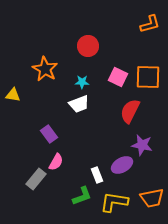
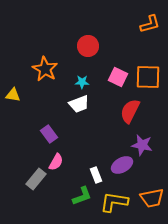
white rectangle: moved 1 px left
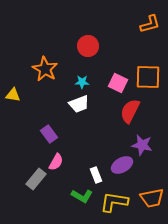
pink square: moved 6 px down
green L-shape: rotated 50 degrees clockwise
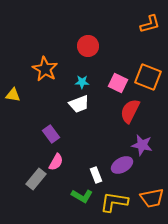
orange square: rotated 20 degrees clockwise
purple rectangle: moved 2 px right
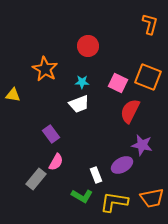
orange L-shape: rotated 60 degrees counterclockwise
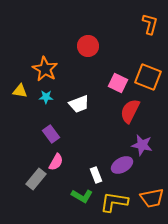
cyan star: moved 36 px left, 15 px down
yellow triangle: moved 7 px right, 4 px up
